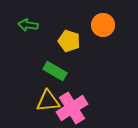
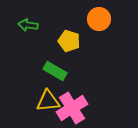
orange circle: moved 4 px left, 6 px up
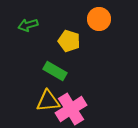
green arrow: rotated 24 degrees counterclockwise
pink cross: moved 1 px left, 1 px down
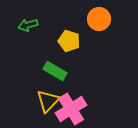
yellow triangle: rotated 40 degrees counterclockwise
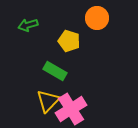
orange circle: moved 2 px left, 1 px up
